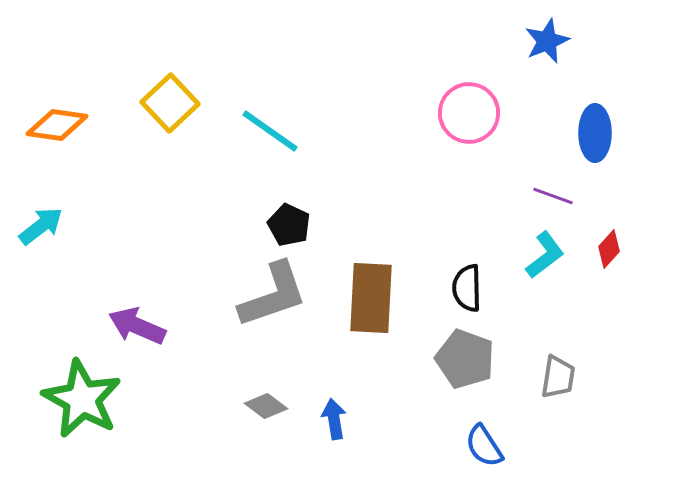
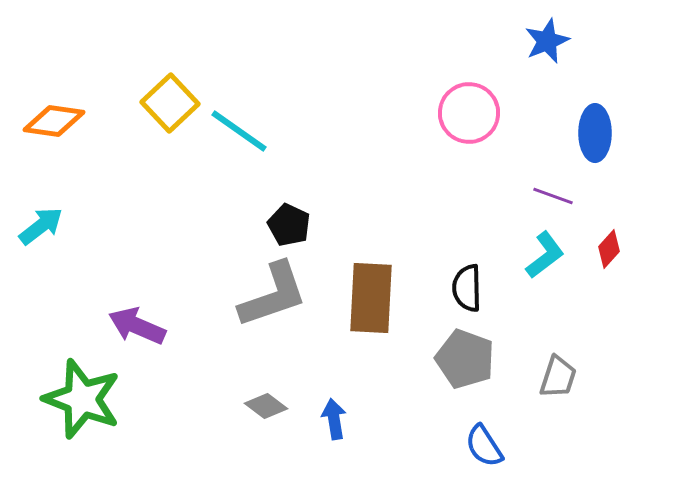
orange diamond: moved 3 px left, 4 px up
cyan line: moved 31 px left
gray trapezoid: rotated 9 degrees clockwise
green star: rotated 8 degrees counterclockwise
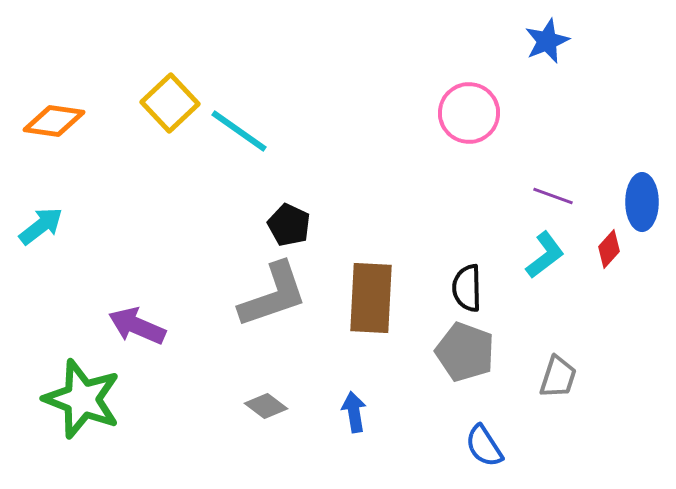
blue ellipse: moved 47 px right, 69 px down
gray pentagon: moved 7 px up
blue arrow: moved 20 px right, 7 px up
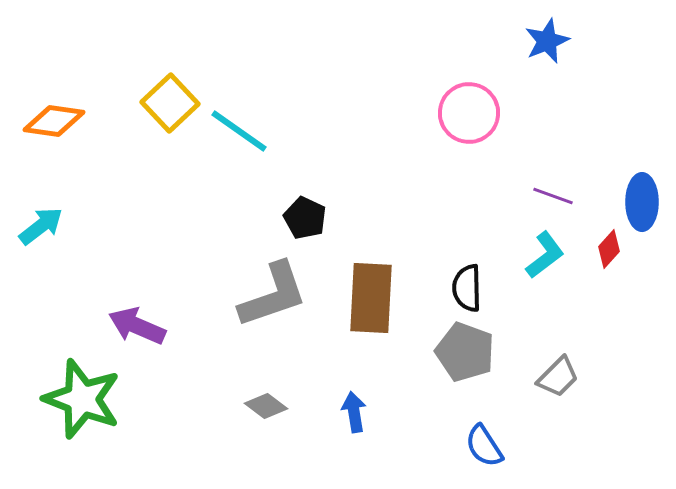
black pentagon: moved 16 px right, 7 px up
gray trapezoid: rotated 27 degrees clockwise
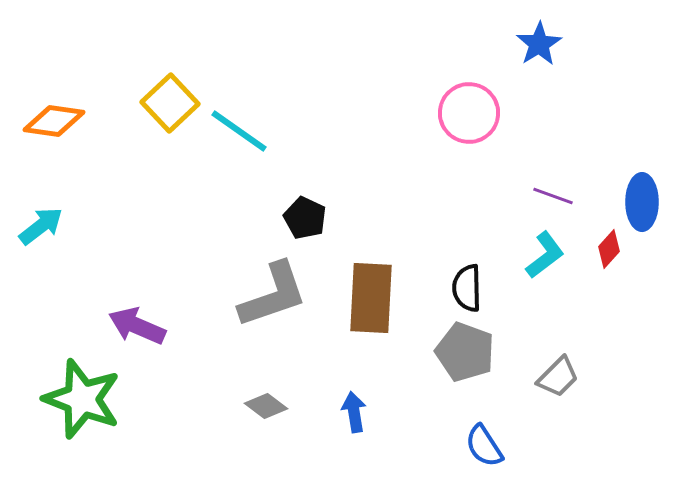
blue star: moved 8 px left, 3 px down; rotated 9 degrees counterclockwise
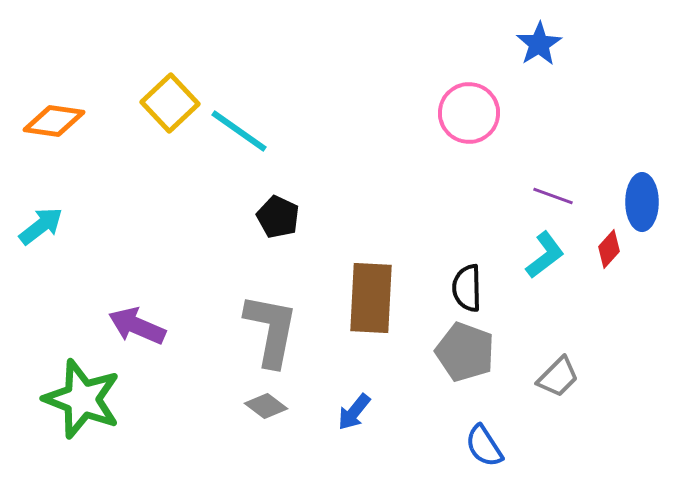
black pentagon: moved 27 px left, 1 px up
gray L-shape: moved 2 px left, 35 px down; rotated 60 degrees counterclockwise
blue arrow: rotated 132 degrees counterclockwise
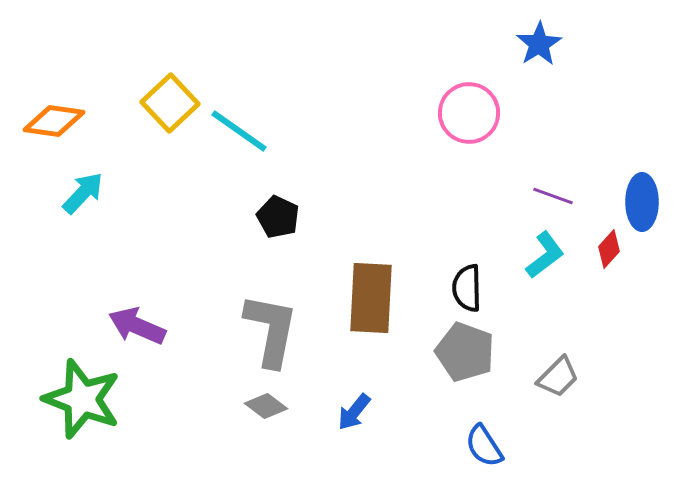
cyan arrow: moved 42 px right, 33 px up; rotated 9 degrees counterclockwise
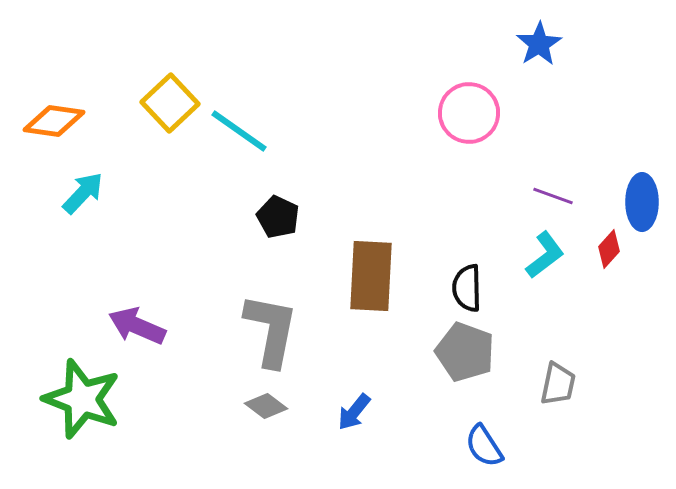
brown rectangle: moved 22 px up
gray trapezoid: moved 7 px down; rotated 33 degrees counterclockwise
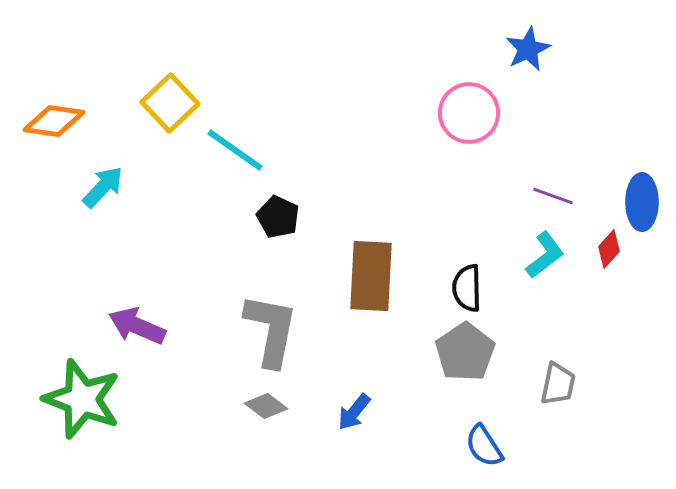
blue star: moved 11 px left, 5 px down; rotated 6 degrees clockwise
cyan line: moved 4 px left, 19 px down
cyan arrow: moved 20 px right, 6 px up
gray pentagon: rotated 18 degrees clockwise
